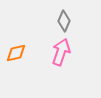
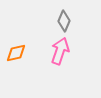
pink arrow: moved 1 px left, 1 px up
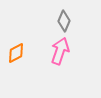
orange diamond: rotated 15 degrees counterclockwise
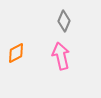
pink arrow: moved 1 px right, 5 px down; rotated 32 degrees counterclockwise
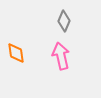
orange diamond: rotated 70 degrees counterclockwise
